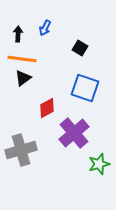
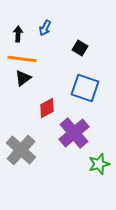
gray cross: rotated 32 degrees counterclockwise
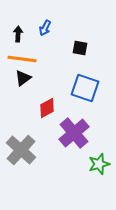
black square: rotated 21 degrees counterclockwise
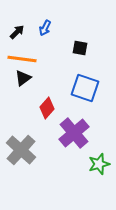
black arrow: moved 1 px left, 2 px up; rotated 42 degrees clockwise
red diamond: rotated 20 degrees counterclockwise
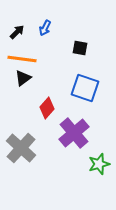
gray cross: moved 2 px up
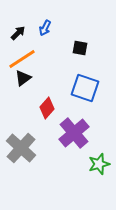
black arrow: moved 1 px right, 1 px down
orange line: rotated 40 degrees counterclockwise
